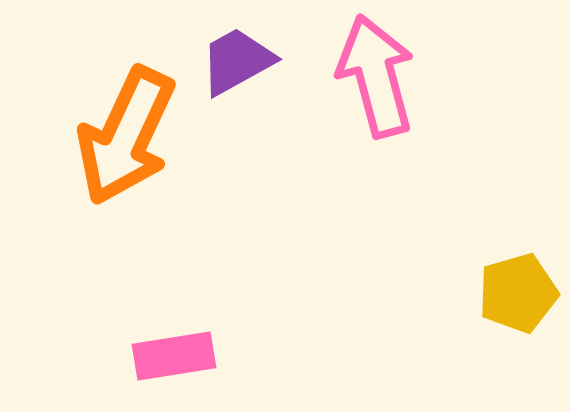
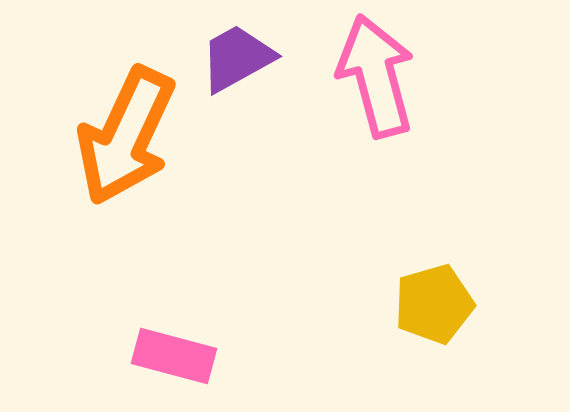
purple trapezoid: moved 3 px up
yellow pentagon: moved 84 px left, 11 px down
pink rectangle: rotated 24 degrees clockwise
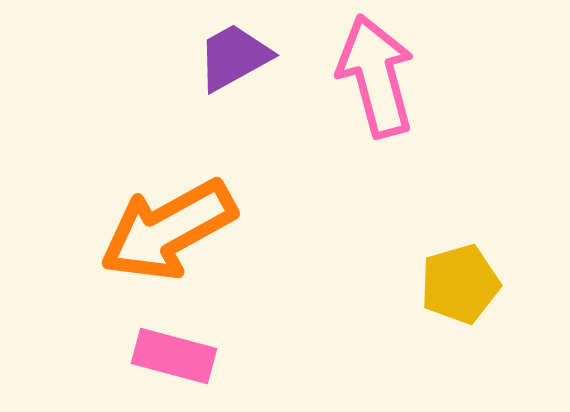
purple trapezoid: moved 3 px left, 1 px up
orange arrow: moved 42 px right, 94 px down; rotated 36 degrees clockwise
yellow pentagon: moved 26 px right, 20 px up
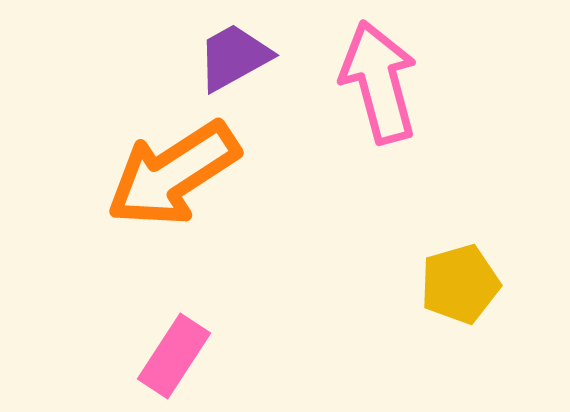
pink arrow: moved 3 px right, 6 px down
orange arrow: moved 5 px right, 56 px up; rotated 4 degrees counterclockwise
pink rectangle: rotated 72 degrees counterclockwise
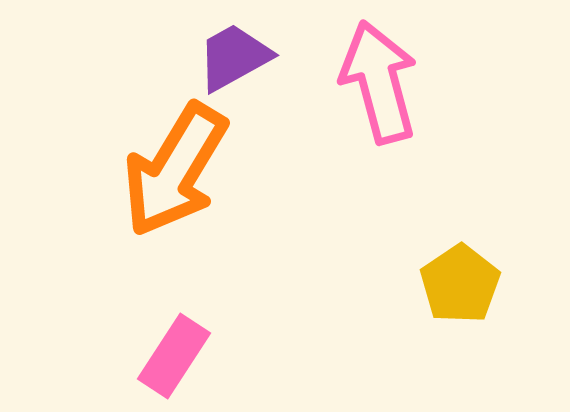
orange arrow: moved 2 px right, 4 px up; rotated 26 degrees counterclockwise
yellow pentagon: rotated 18 degrees counterclockwise
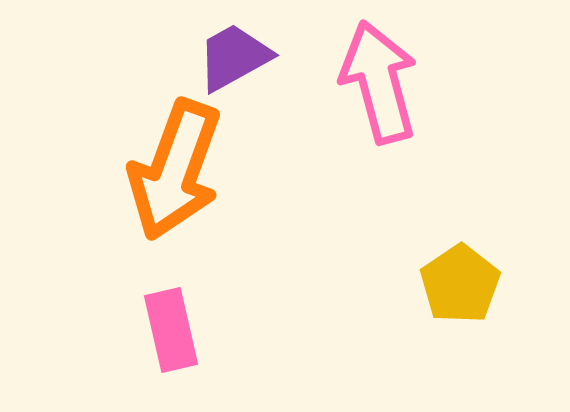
orange arrow: rotated 11 degrees counterclockwise
pink rectangle: moved 3 px left, 26 px up; rotated 46 degrees counterclockwise
